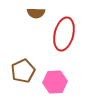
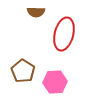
brown semicircle: moved 1 px up
brown pentagon: rotated 15 degrees counterclockwise
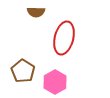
red ellipse: moved 4 px down
pink hexagon: rotated 25 degrees counterclockwise
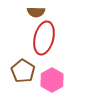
red ellipse: moved 20 px left
pink hexagon: moved 3 px left, 2 px up
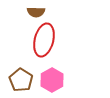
red ellipse: moved 2 px down
brown pentagon: moved 2 px left, 9 px down
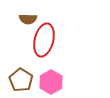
brown semicircle: moved 8 px left, 7 px down
pink hexagon: moved 1 px left, 2 px down
